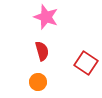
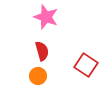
red square: moved 2 px down
orange circle: moved 6 px up
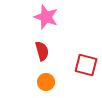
red square: rotated 20 degrees counterclockwise
orange circle: moved 8 px right, 6 px down
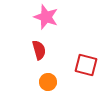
red semicircle: moved 3 px left, 1 px up
orange circle: moved 2 px right
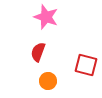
red semicircle: moved 1 px left, 2 px down; rotated 144 degrees counterclockwise
orange circle: moved 1 px up
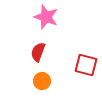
orange circle: moved 6 px left
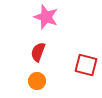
orange circle: moved 5 px left
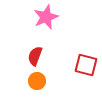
pink star: rotated 30 degrees clockwise
red semicircle: moved 3 px left, 4 px down
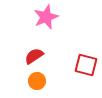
red semicircle: moved 1 px left; rotated 36 degrees clockwise
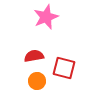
red semicircle: rotated 24 degrees clockwise
red square: moved 22 px left, 3 px down
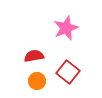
pink star: moved 20 px right, 11 px down
red square: moved 4 px right, 4 px down; rotated 25 degrees clockwise
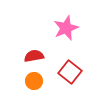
red square: moved 2 px right
orange circle: moved 3 px left
